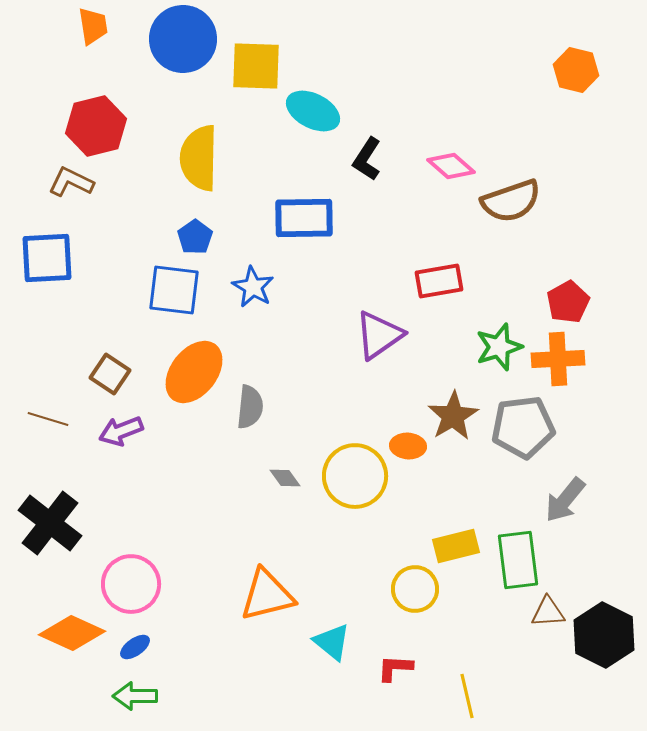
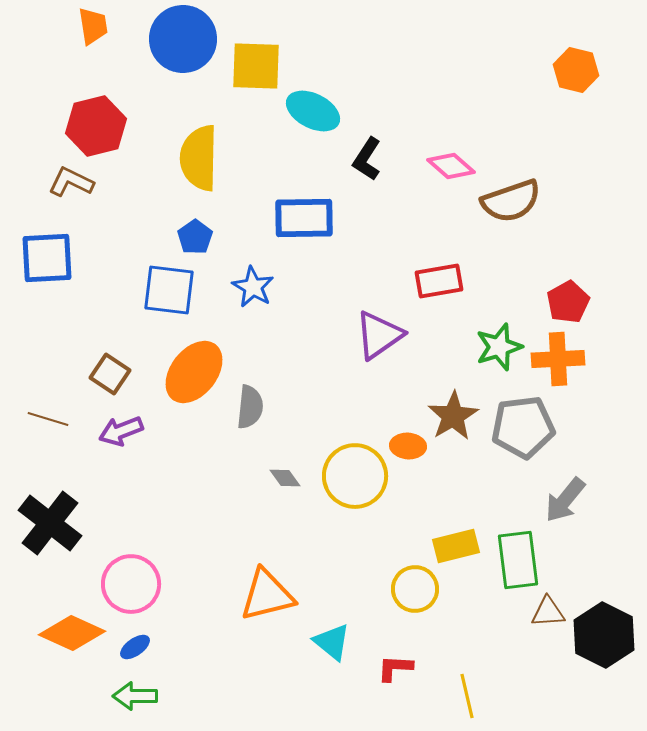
blue square at (174, 290): moved 5 px left
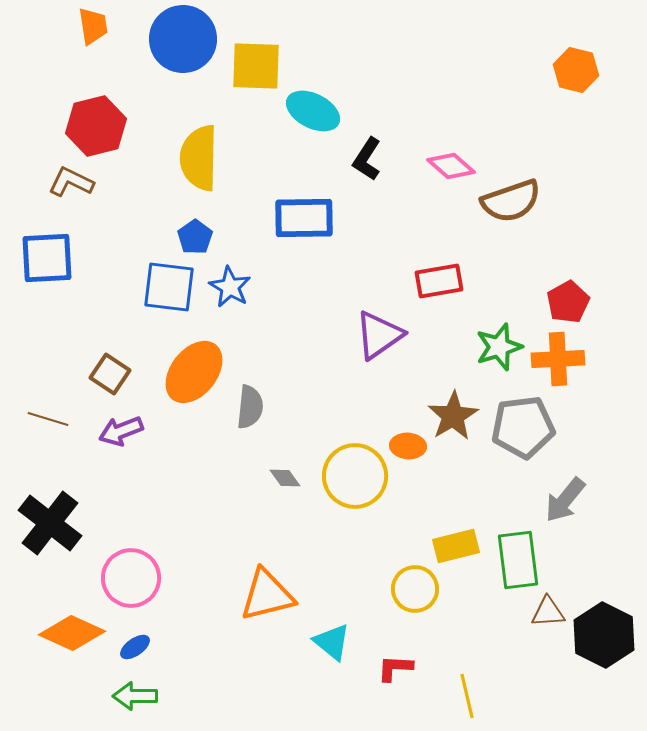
blue star at (253, 287): moved 23 px left
blue square at (169, 290): moved 3 px up
pink circle at (131, 584): moved 6 px up
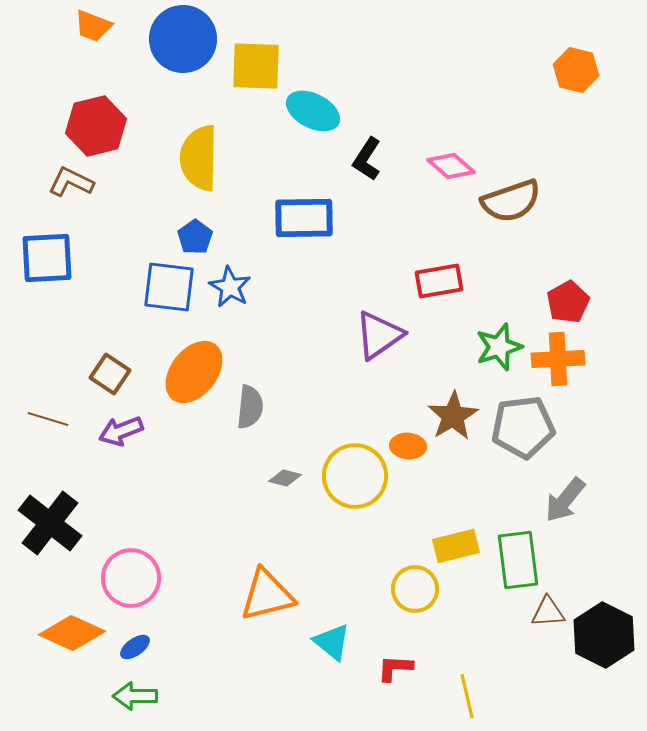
orange trapezoid at (93, 26): rotated 120 degrees clockwise
gray diamond at (285, 478): rotated 40 degrees counterclockwise
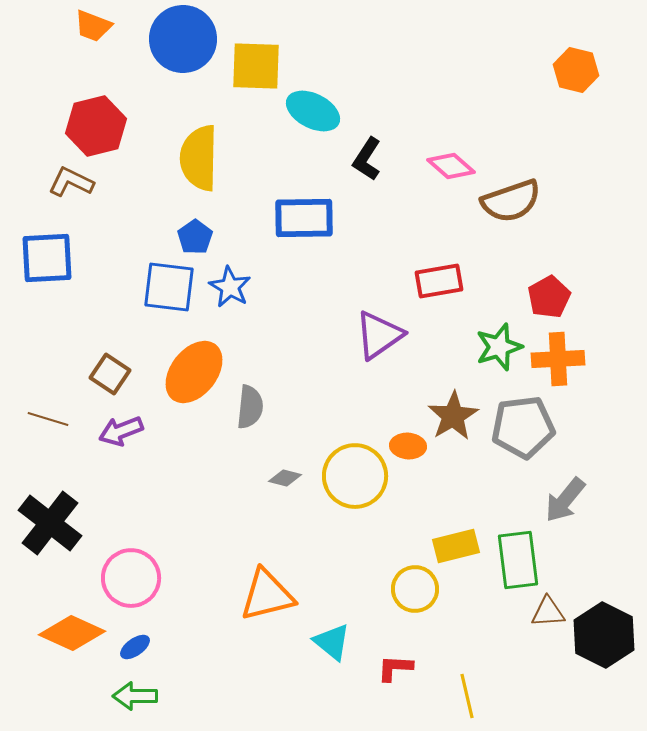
red pentagon at (568, 302): moved 19 px left, 5 px up
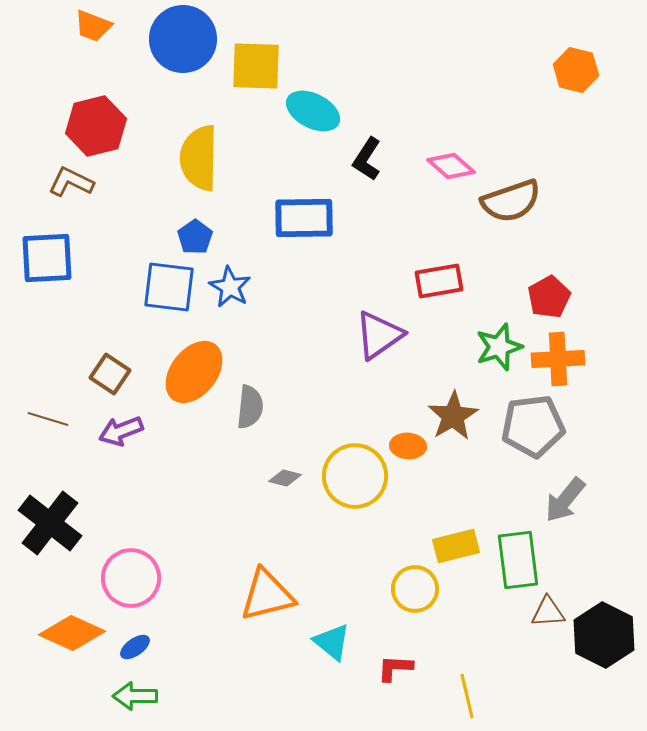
gray pentagon at (523, 427): moved 10 px right, 1 px up
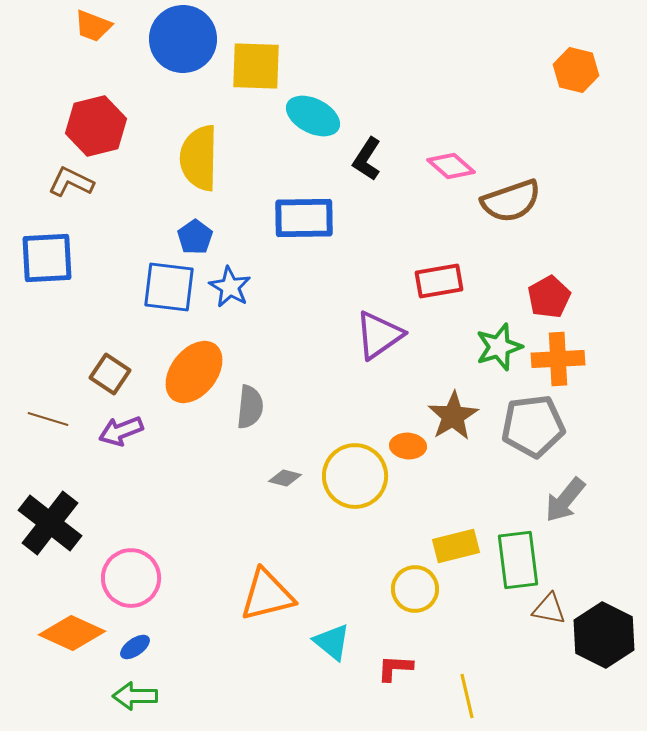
cyan ellipse at (313, 111): moved 5 px down
brown triangle at (548, 612): moved 1 px right, 3 px up; rotated 15 degrees clockwise
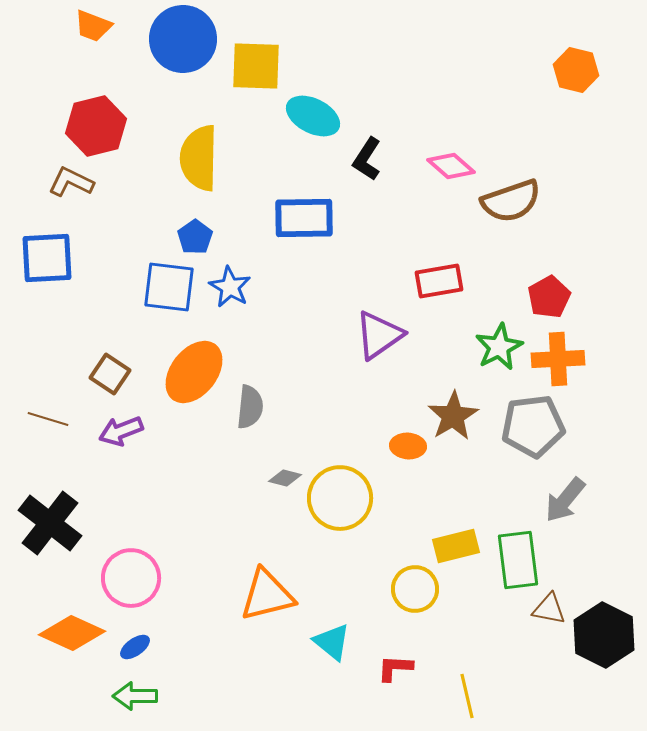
green star at (499, 347): rotated 9 degrees counterclockwise
yellow circle at (355, 476): moved 15 px left, 22 px down
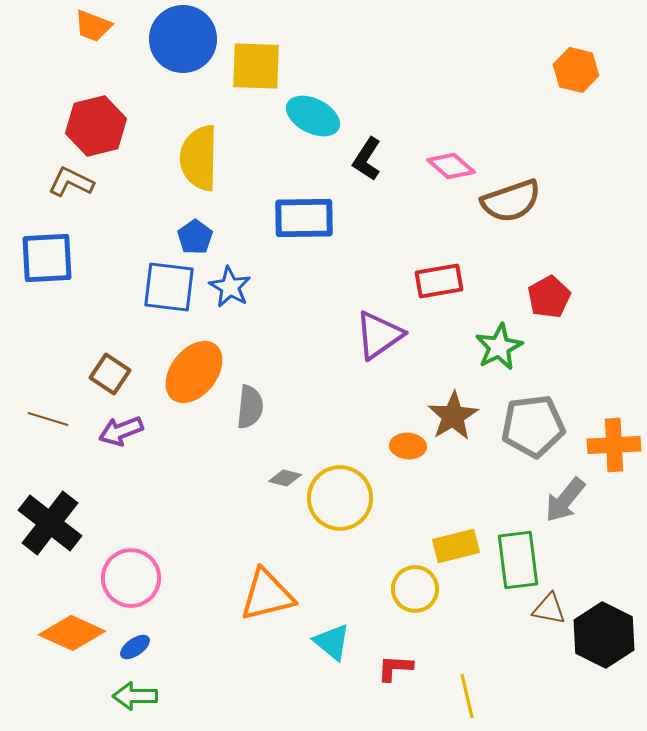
orange cross at (558, 359): moved 56 px right, 86 px down
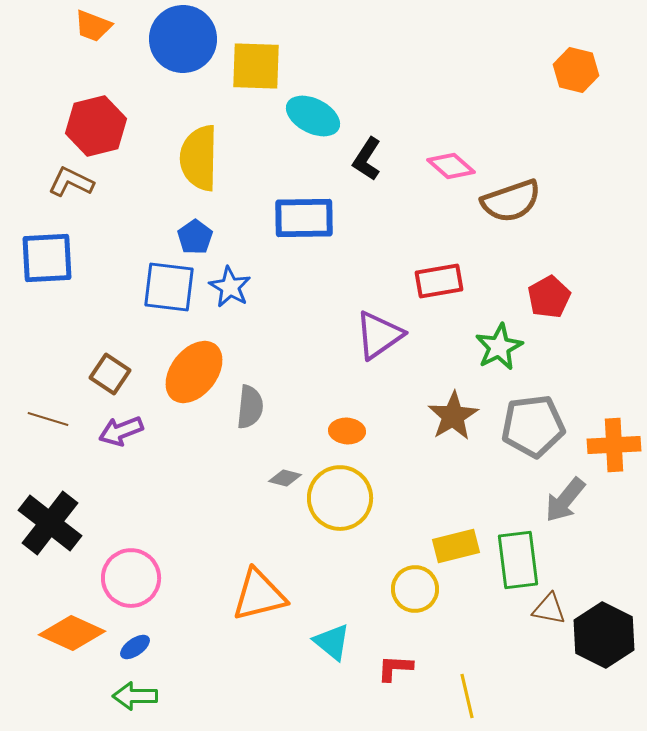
orange ellipse at (408, 446): moved 61 px left, 15 px up
orange triangle at (267, 595): moved 8 px left
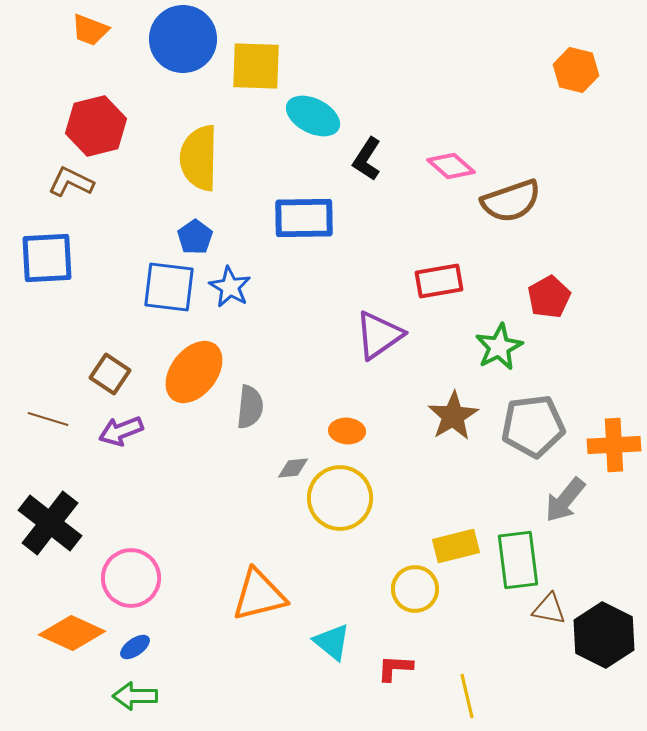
orange trapezoid at (93, 26): moved 3 px left, 4 px down
gray diamond at (285, 478): moved 8 px right, 10 px up; rotated 20 degrees counterclockwise
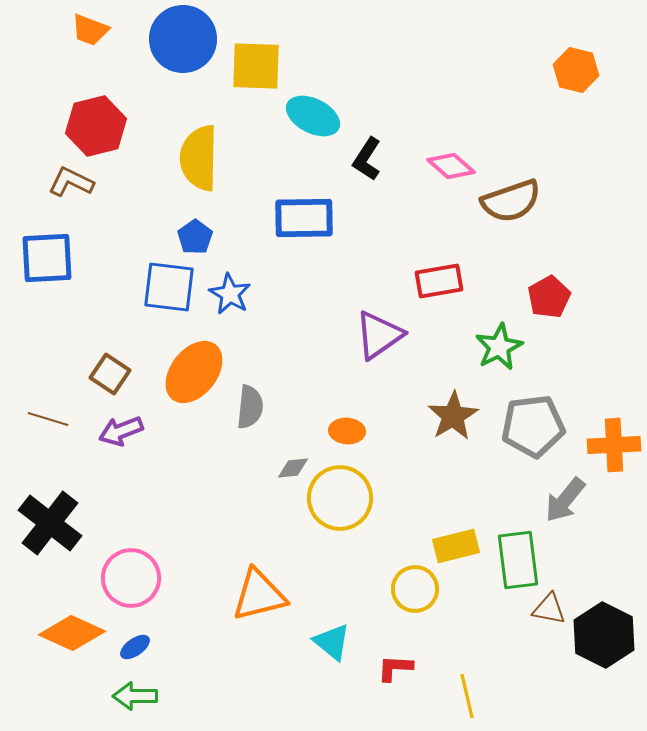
blue star at (230, 287): moved 7 px down
